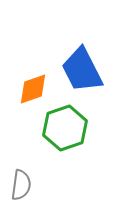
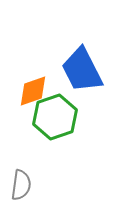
orange diamond: moved 2 px down
green hexagon: moved 10 px left, 11 px up
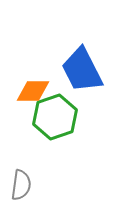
orange diamond: rotated 20 degrees clockwise
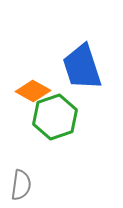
blue trapezoid: moved 3 px up; rotated 9 degrees clockwise
orange diamond: rotated 28 degrees clockwise
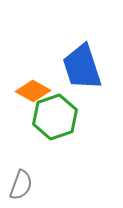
gray semicircle: rotated 12 degrees clockwise
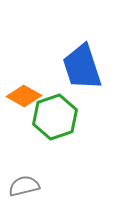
orange diamond: moved 9 px left, 5 px down
gray semicircle: moved 3 px right, 1 px down; rotated 124 degrees counterclockwise
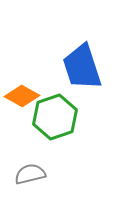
orange diamond: moved 2 px left
gray semicircle: moved 6 px right, 12 px up
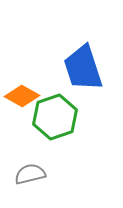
blue trapezoid: moved 1 px right, 1 px down
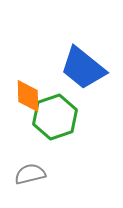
blue trapezoid: rotated 33 degrees counterclockwise
orange diamond: moved 6 px right; rotated 60 degrees clockwise
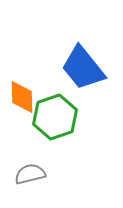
blue trapezoid: rotated 12 degrees clockwise
orange diamond: moved 6 px left, 1 px down
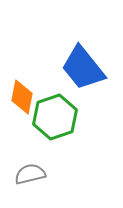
orange diamond: rotated 12 degrees clockwise
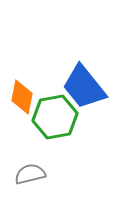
blue trapezoid: moved 1 px right, 19 px down
green hexagon: rotated 9 degrees clockwise
